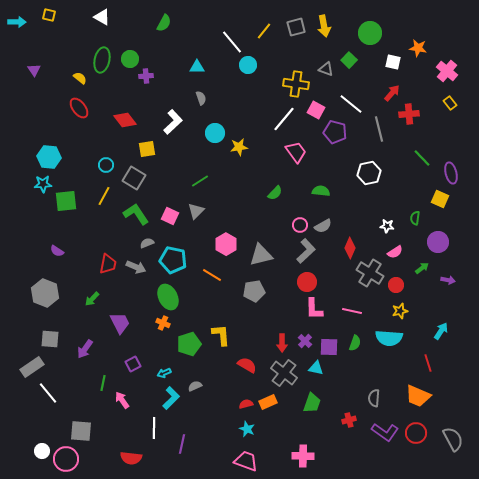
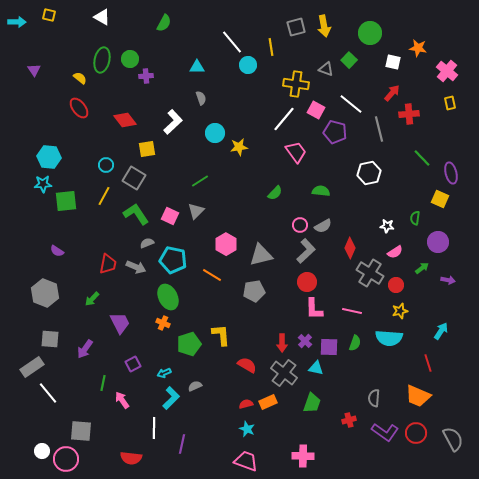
yellow line at (264, 31): moved 7 px right, 16 px down; rotated 48 degrees counterclockwise
yellow rectangle at (450, 103): rotated 24 degrees clockwise
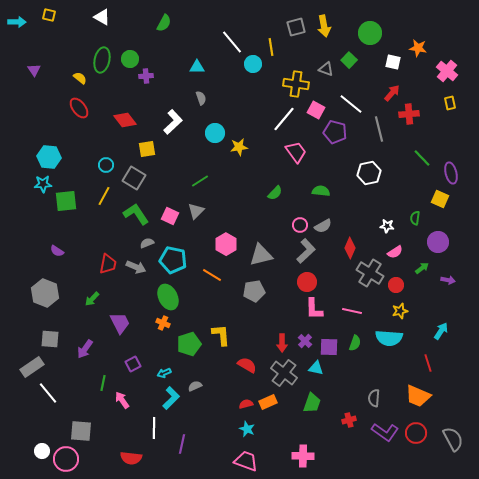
cyan circle at (248, 65): moved 5 px right, 1 px up
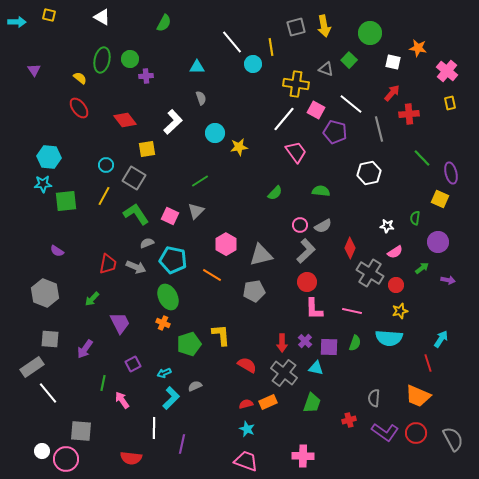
cyan arrow at (441, 331): moved 8 px down
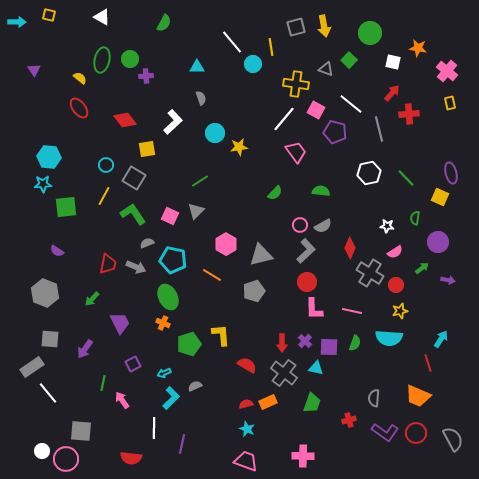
green line at (422, 158): moved 16 px left, 20 px down
yellow square at (440, 199): moved 2 px up
green square at (66, 201): moved 6 px down
green L-shape at (136, 214): moved 3 px left
gray pentagon at (254, 291): rotated 10 degrees counterclockwise
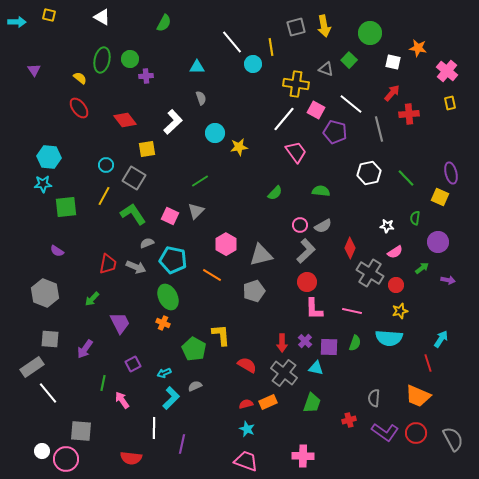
green pentagon at (189, 344): moved 5 px right, 5 px down; rotated 25 degrees counterclockwise
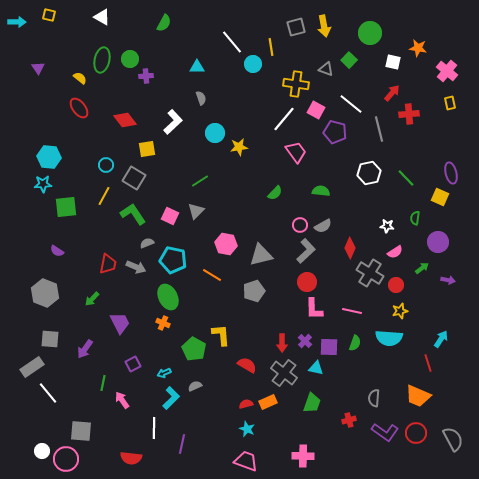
purple triangle at (34, 70): moved 4 px right, 2 px up
pink hexagon at (226, 244): rotated 20 degrees counterclockwise
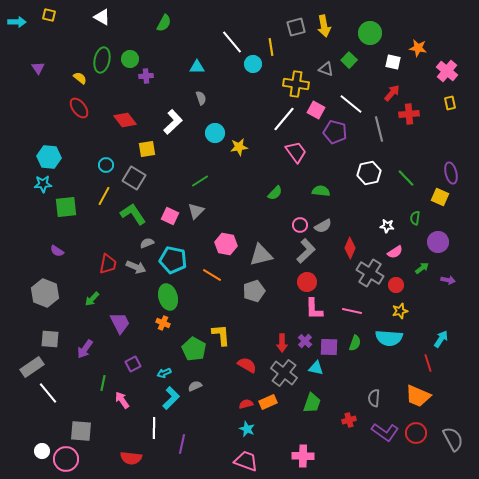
green ellipse at (168, 297): rotated 10 degrees clockwise
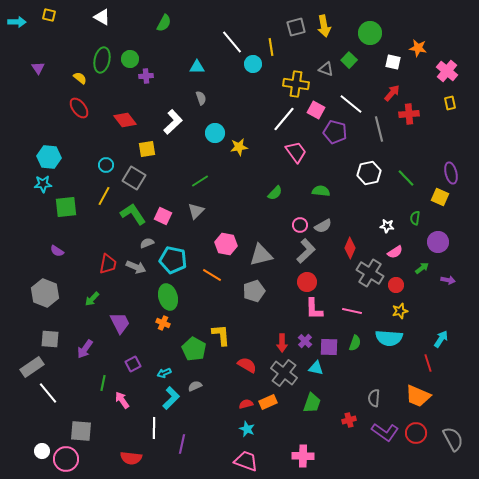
pink square at (170, 216): moved 7 px left
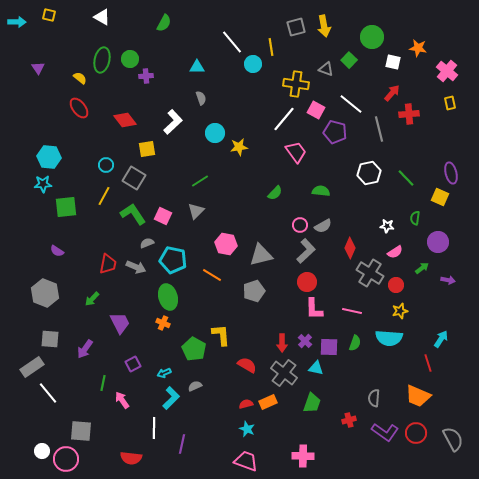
green circle at (370, 33): moved 2 px right, 4 px down
